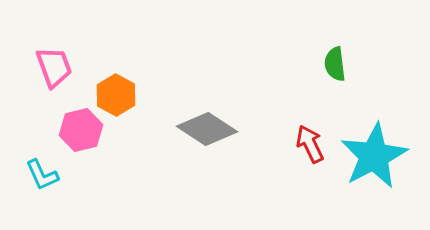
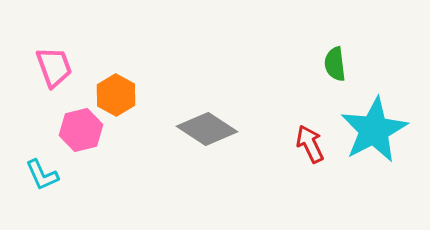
cyan star: moved 26 px up
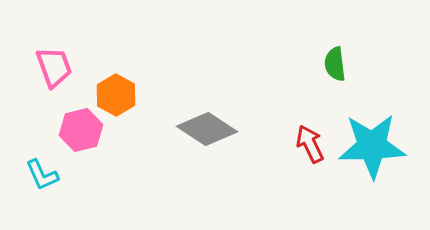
cyan star: moved 2 px left, 16 px down; rotated 26 degrees clockwise
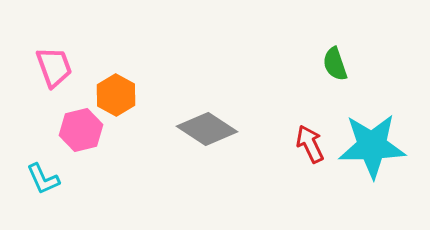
green semicircle: rotated 12 degrees counterclockwise
cyan L-shape: moved 1 px right, 4 px down
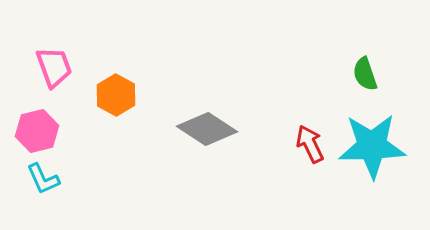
green semicircle: moved 30 px right, 10 px down
pink hexagon: moved 44 px left, 1 px down
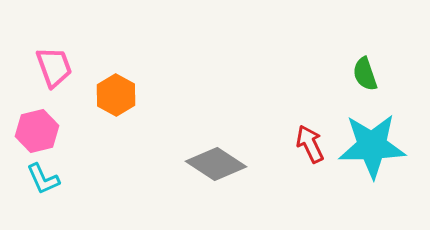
gray diamond: moved 9 px right, 35 px down
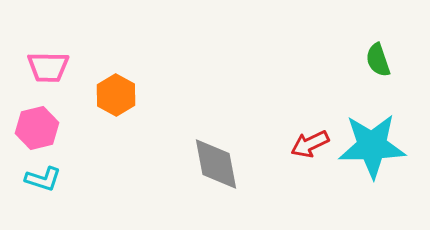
pink trapezoid: moved 6 px left; rotated 111 degrees clockwise
green semicircle: moved 13 px right, 14 px up
pink hexagon: moved 3 px up
red arrow: rotated 90 degrees counterclockwise
gray diamond: rotated 46 degrees clockwise
cyan L-shape: rotated 48 degrees counterclockwise
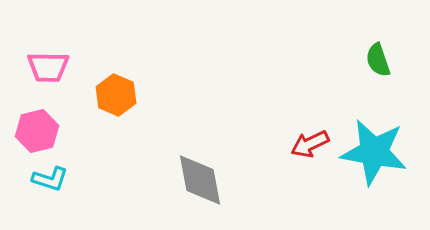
orange hexagon: rotated 6 degrees counterclockwise
pink hexagon: moved 3 px down
cyan star: moved 2 px right, 6 px down; rotated 12 degrees clockwise
gray diamond: moved 16 px left, 16 px down
cyan L-shape: moved 7 px right
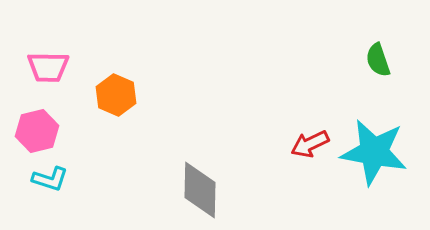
gray diamond: moved 10 px down; rotated 12 degrees clockwise
